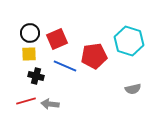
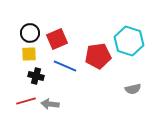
red pentagon: moved 4 px right
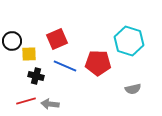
black circle: moved 18 px left, 8 px down
red pentagon: moved 7 px down; rotated 10 degrees clockwise
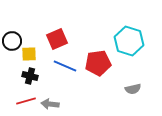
red pentagon: rotated 10 degrees counterclockwise
black cross: moved 6 px left
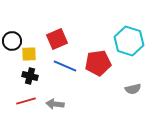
gray arrow: moved 5 px right
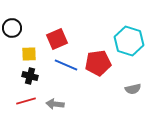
black circle: moved 13 px up
blue line: moved 1 px right, 1 px up
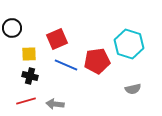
cyan hexagon: moved 3 px down
red pentagon: moved 1 px left, 2 px up
